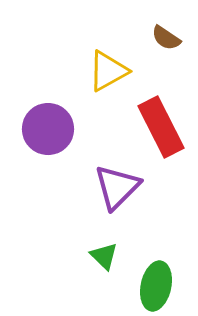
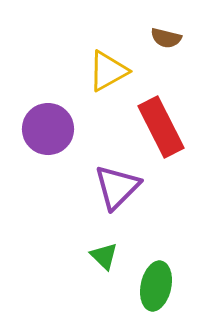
brown semicircle: rotated 20 degrees counterclockwise
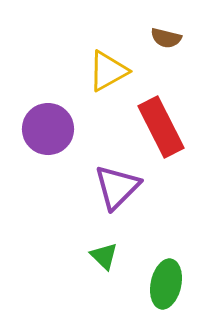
green ellipse: moved 10 px right, 2 px up
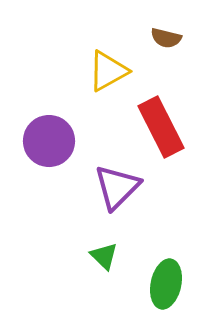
purple circle: moved 1 px right, 12 px down
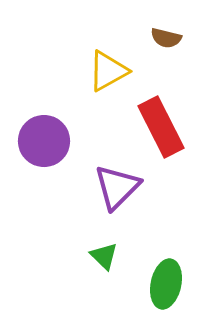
purple circle: moved 5 px left
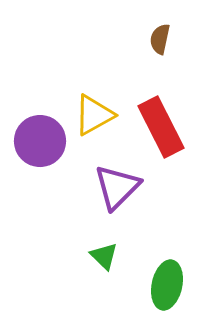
brown semicircle: moved 6 px left, 1 px down; rotated 88 degrees clockwise
yellow triangle: moved 14 px left, 44 px down
purple circle: moved 4 px left
green ellipse: moved 1 px right, 1 px down
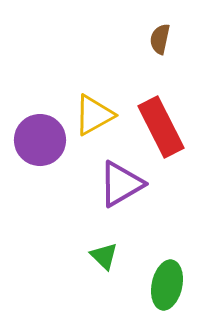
purple circle: moved 1 px up
purple triangle: moved 4 px right, 3 px up; rotated 15 degrees clockwise
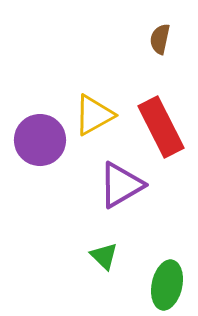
purple triangle: moved 1 px down
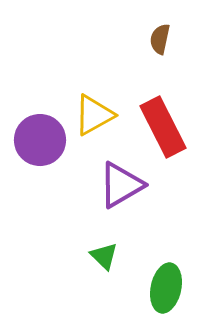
red rectangle: moved 2 px right
green ellipse: moved 1 px left, 3 px down
